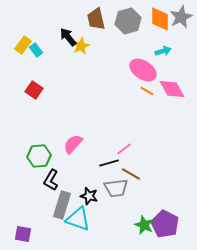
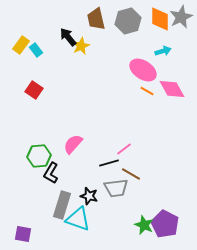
yellow rectangle: moved 2 px left
black L-shape: moved 7 px up
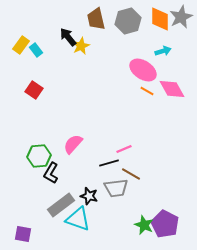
pink line: rotated 14 degrees clockwise
gray rectangle: moved 1 px left; rotated 36 degrees clockwise
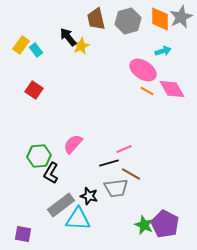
cyan triangle: rotated 16 degrees counterclockwise
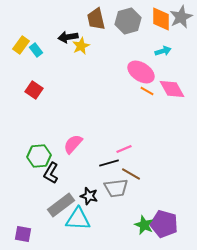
orange diamond: moved 1 px right
black arrow: rotated 60 degrees counterclockwise
pink ellipse: moved 2 px left, 2 px down
purple pentagon: moved 1 px left; rotated 12 degrees counterclockwise
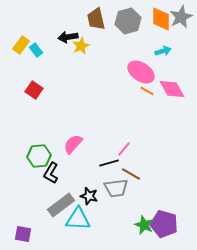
pink line: rotated 28 degrees counterclockwise
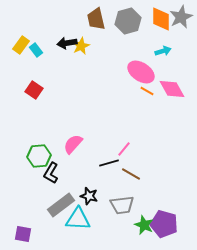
black arrow: moved 1 px left, 6 px down
gray trapezoid: moved 6 px right, 17 px down
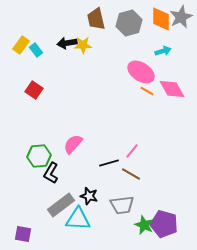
gray hexagon: moved 1 px right, 2 px down
yellow star: moved 2 px right, 1 px up; rotated 24 degrees clockwise
pink line: moved 8 px right, 2 px down
